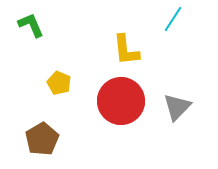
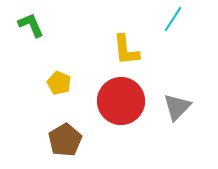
brown pentagon: moved 23 px right, 1 px down
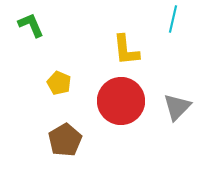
cyan line: rotated 20 degrees counterclockwise
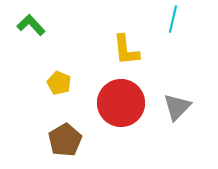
green L-shape: rotated 20 degrees counterclockwise
red circle: moved 2 px down
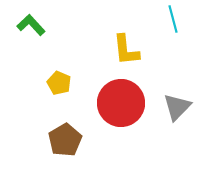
cyan line: rotated 28 degrees counterclockwise
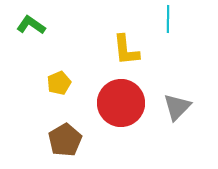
cyan line: moved 5 px left; rotated 16 degrees clockwise
green L-shape: rotated 12 degrees counterclockwise
yellow pentagon: rotated 25 degrees clockwise
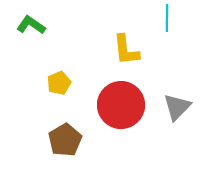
cyan line: moved 1 px left, 1 px up
red circle: moved 2 px down
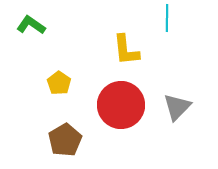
yellow pentagon: rotated 15 degrees counterclockwise
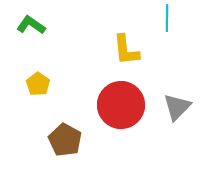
yellow pentagon: moved 21 px left, 1 px down
brown pentagon: rotated 12 degrees counterclockwise
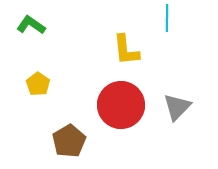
brown pentagon: moved 4 px right, 1 px down; rotated 12 degrees clockwise
